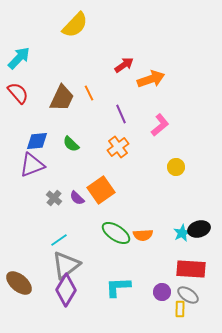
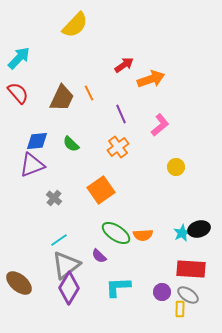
purple semicircle: moved 22 px right, 58 px down
purple diamond: moved 3 px right, 2 px up
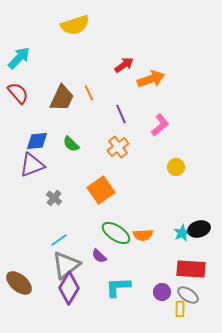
yellow semicircle: rotated 28 degrees clockwise
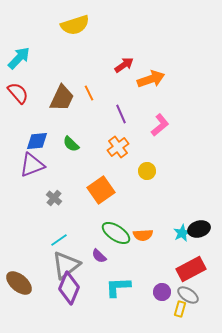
yellow circle: moved 29 px left, 4 px down
red rectangle: rotated 32 degrees counterclockwise
purple diamond: rotated 8 degrees counterclockwise
yellow rectangle: rotated 14 degrees clockwise
